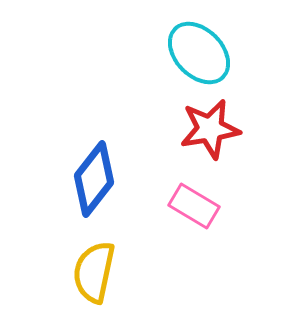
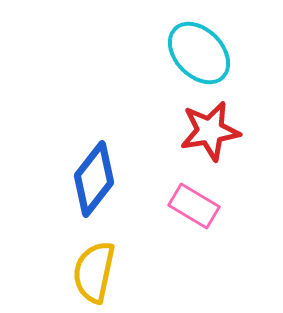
red star: moved 2 px down
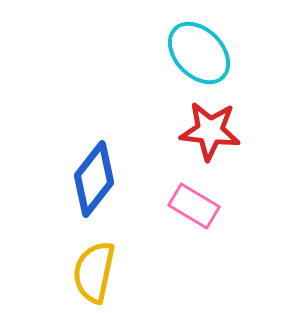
red star: rotated 16 degrees clockwise
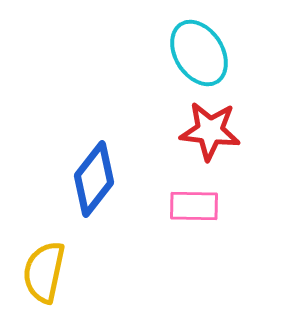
cyan ellipse: rotated 12 degrees clockwise
pink rectangle: rotated 30 degrees counterclockwise
yellow semicircle: moved 50 px left
